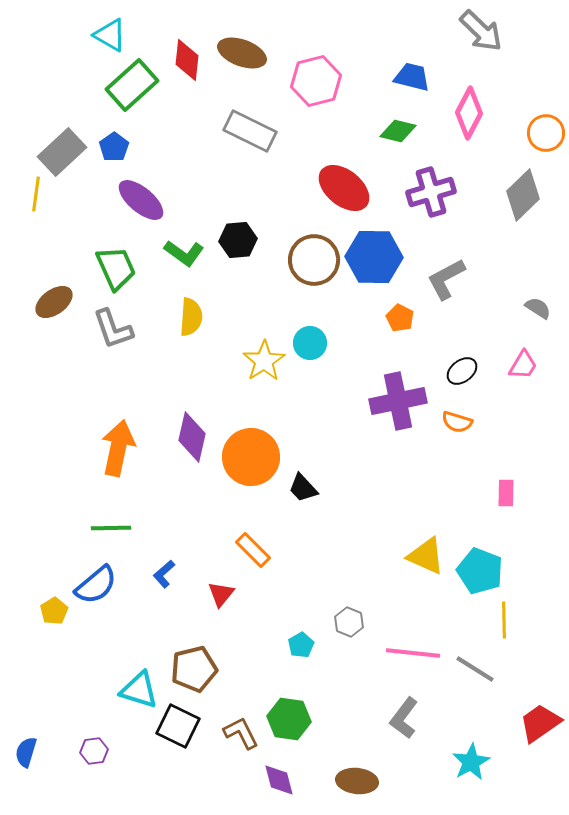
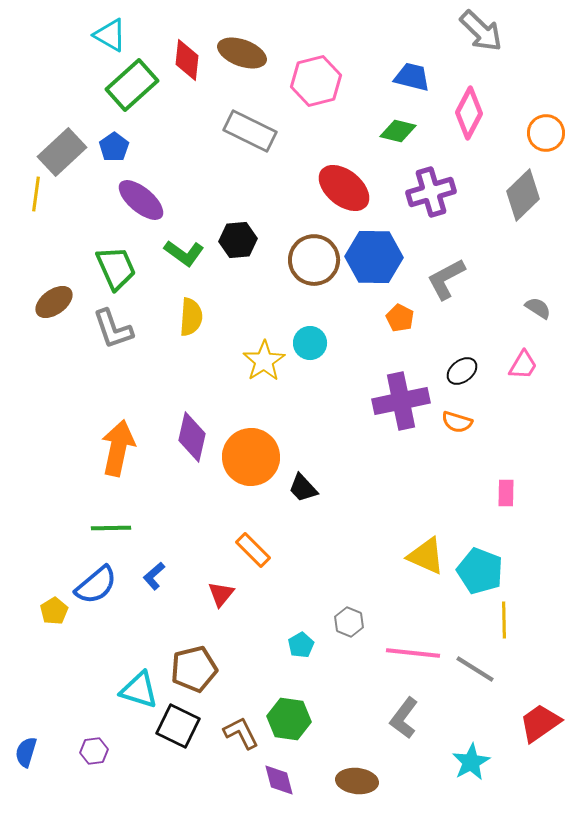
purple cross at (398, 401): moved 3 px right
blue L-shape at (164, 574): moved 10 px left, 2 px down
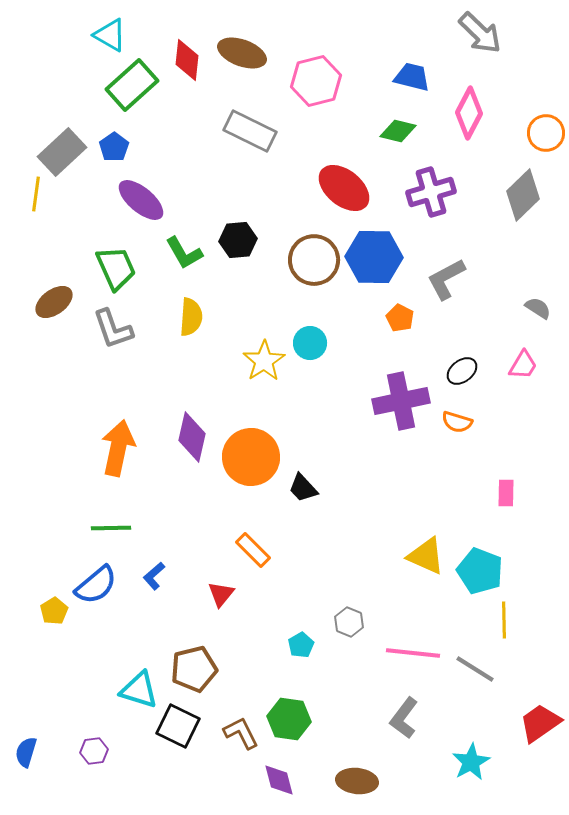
gray arrow at (481, 31): moved 1 px left, 2 px down
green L-shape at (184, 253): rotated 24 degrees clockwise
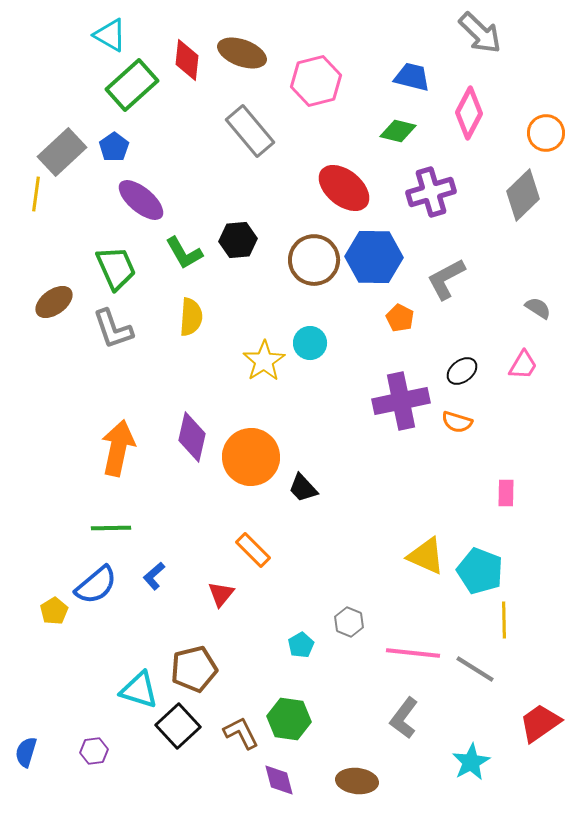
gray rectangle at (250, 131): rotated 24 degrees clockwise
black square at (178, 726): rotated 21 degrees clockwise
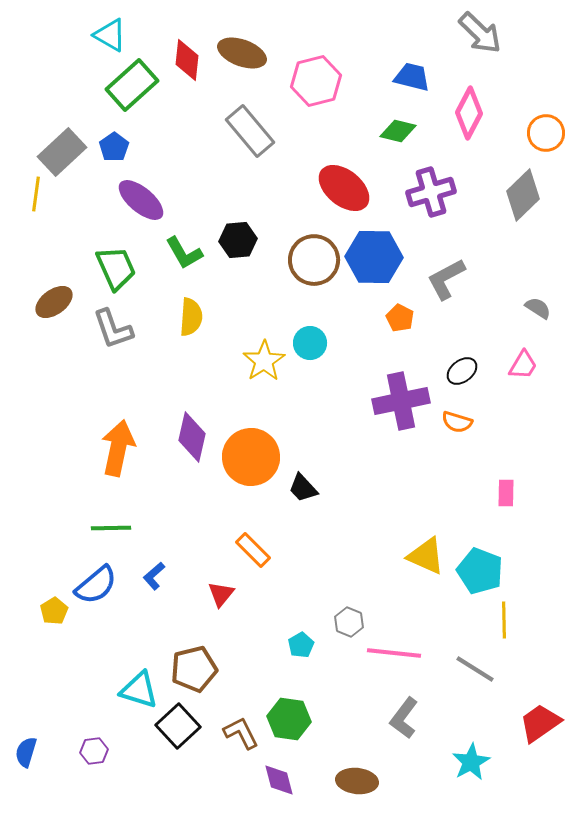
pink line at (413, 653): moved 19 px left
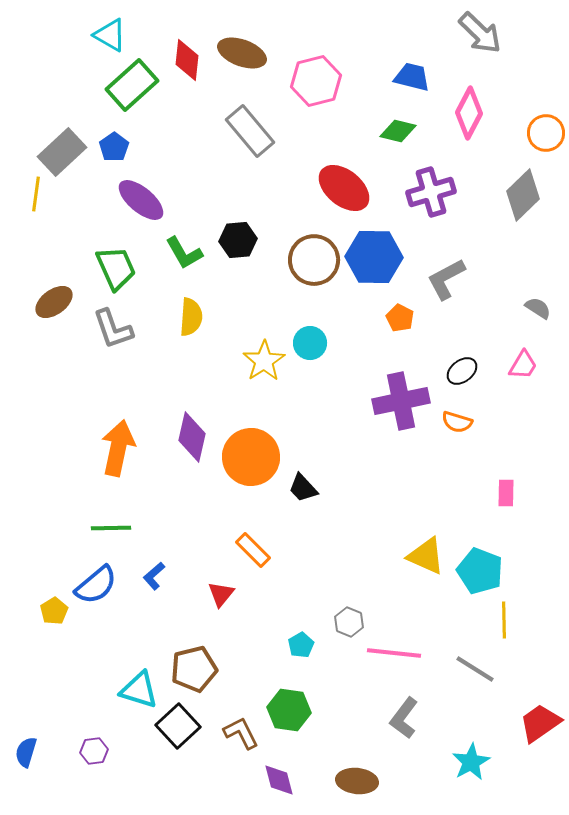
green hexagon at (289, 719): moved 9 px up
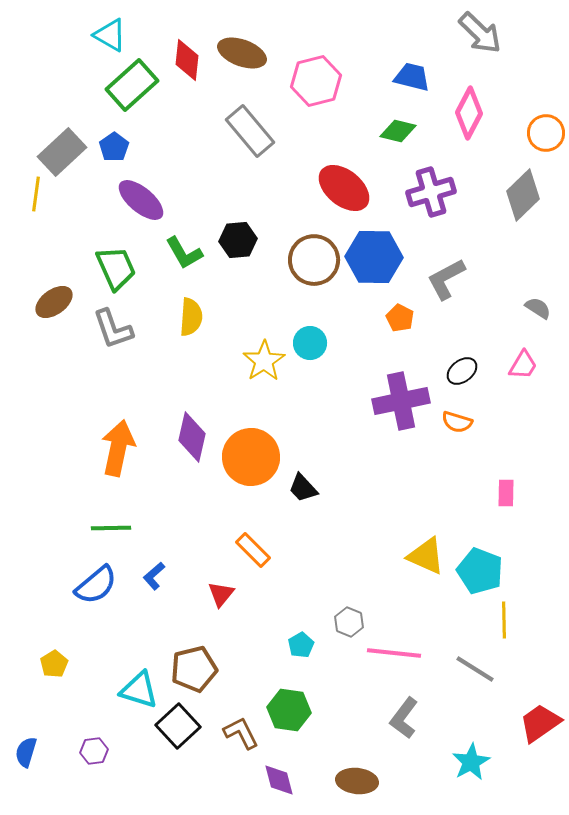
yellow pentagon at (54, 611): moved 53 px down
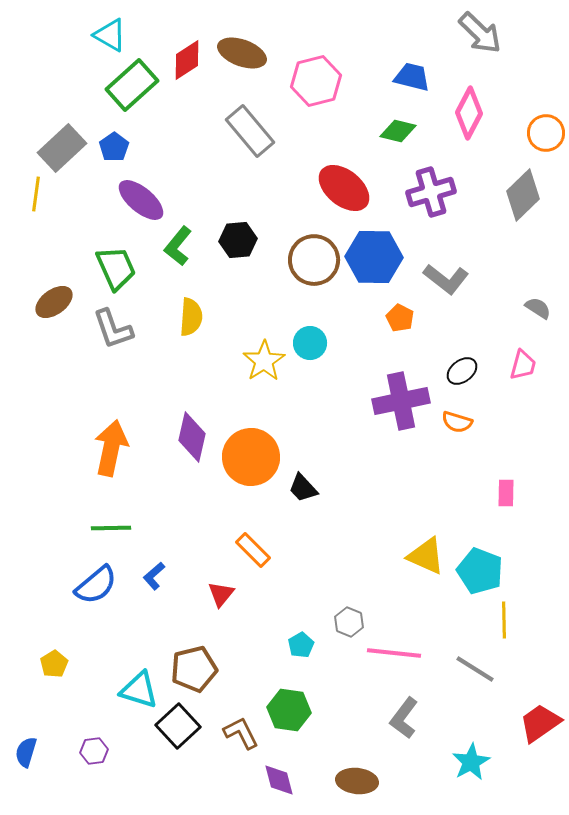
red diamond at (187, 60): rotated 51 degrees clockwise
gray rectangle at (62, 152): moved 4 px up
green L-shape at (184, 253): moved 6 px left, 7 px up; rotated 69 degrees clockwise
gray L-shape at (446, 279): rotated 114 degrees counterclockwise
pink trapezoid at (523, 365): rotated 16 degrees counterclockwise
orange arrow at (118, 448): moved 7 px left
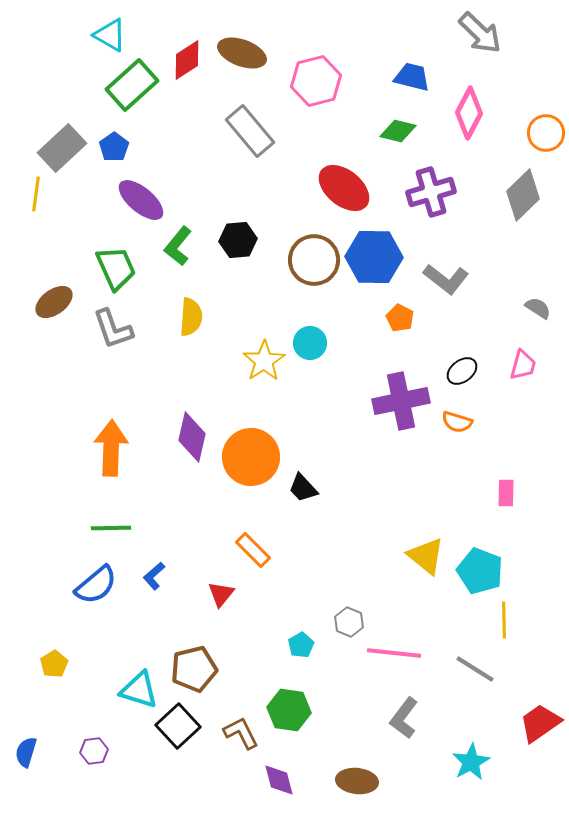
orange arrow at (111, 448): rotated 10 degrees counterclockwise
yellow triangle at (426, 556): rotated 15 degrees clockwise
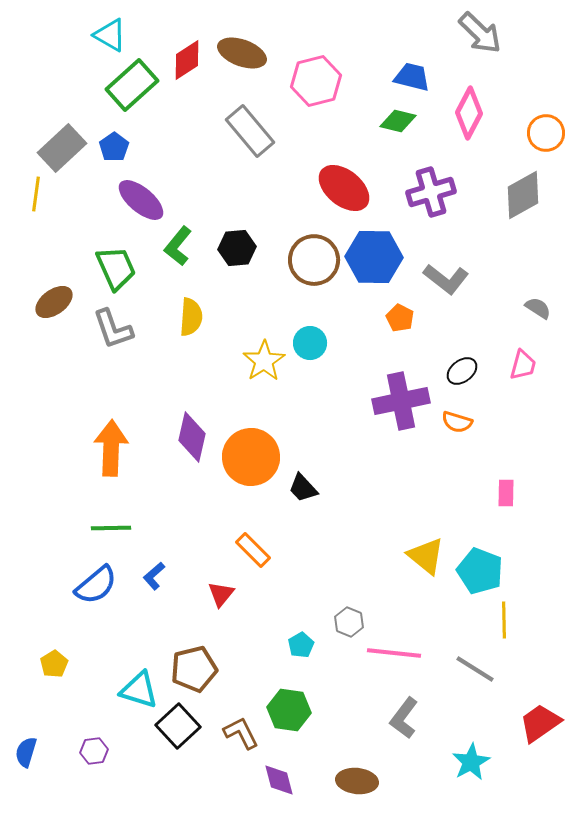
green diamond at (398, 131): moved 10 px up
gray diamond at (523, 195): rotated 15 degrees clockwise
black hexagon at (238, 240): moved 1 px left, 8 px down
